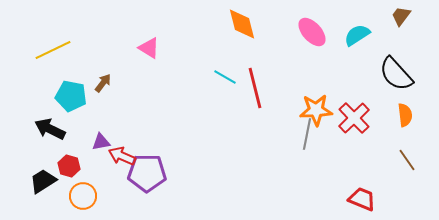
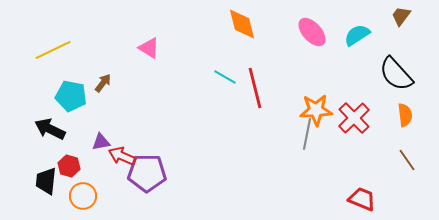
black trapezoid: moved 3 px right; rotated 52 degrees counterclockwise
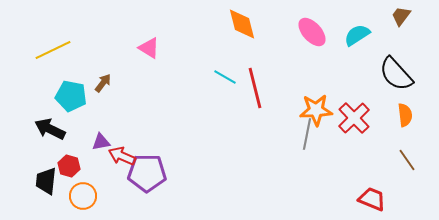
red trapezoid: moved 10 px right
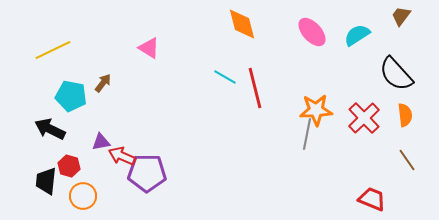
red cross: moved 10 px right
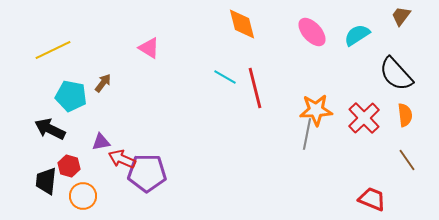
red arrow: moved 3 px down
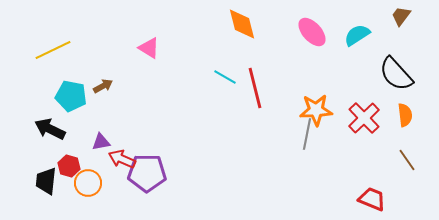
brown arrow: moved 3 px down; rotated 24 degrees clockwise
orange circle: moved 5 px right, 13 px up
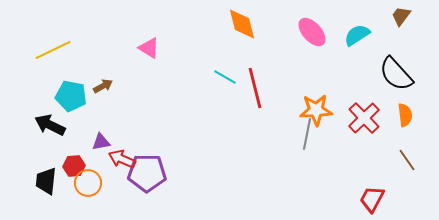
black arrow: moved 4 px up
red hexagon: moved 5 px right; rotated 20 degrees counterclockwise
red trapezoid: rotated 84 degrees counterclockwise
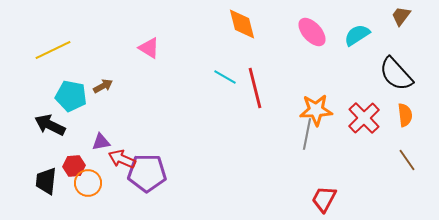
red trapezoid: moved 48 px left
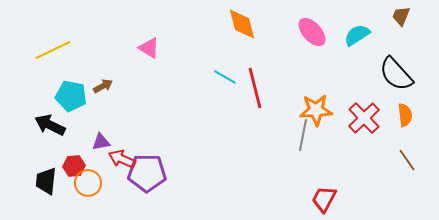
brown trapezoid: rotated 15 degrees counterclockwise
gray line: moved 4 px left, 1 px down
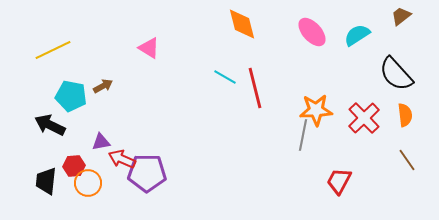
brown trapezoid: rotated 30 degrees clockwise
red trapezoid: moved 15 px right, 18 px up
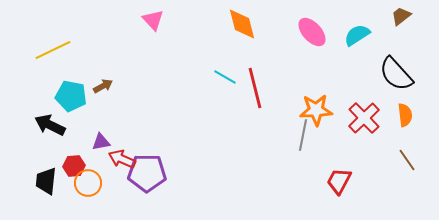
pink triangle: moved 4 px right, 28 px up; rotated 15 degrees clockwise
